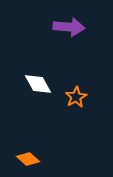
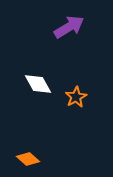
purple arrow: rotated 36 degrees counterclockwise
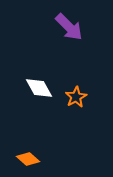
purple arrow: rotated 76 degrees clockwise
white diamond: moved 1 px right, 4 px down
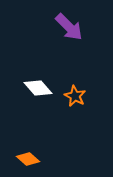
white diamond: moved 1 px left; rotated 12 degrees counterclockwise
orange star: moved 1 px left, 1 px up; rotated 15 degrees counterclockwise
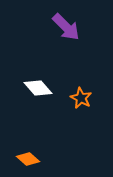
purple arrow: moved 3 px left
orange star: moved 6 px right, 2 px down
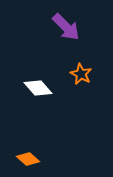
orange star: moved 24 px up
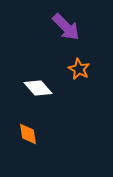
orange star: moved 2 px left, 5 px up
orange diamond: moved 25 px up; rotated 40 degrees clockwise
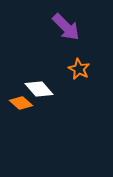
white diamond: moved 1 px right, 1 px down
orange diamond: moved 7 px left, 31 px up; rotated 40 degrees counterclockwise
